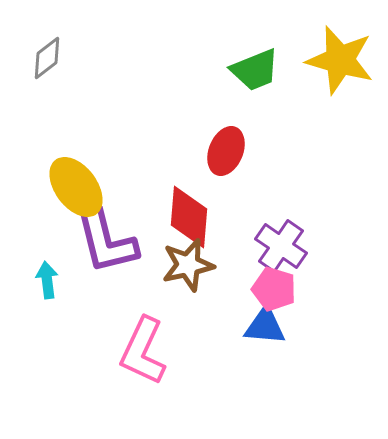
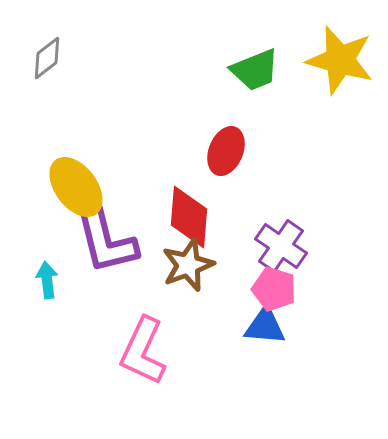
brown star: rotated 8 degrees counterclockwise
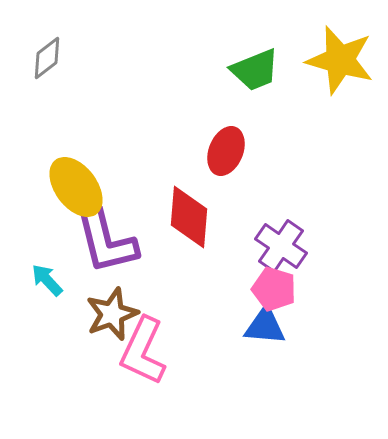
brown star: moved 76 px left, 49 px down
cyan arrow: rotated 36 degrees counterclockwise
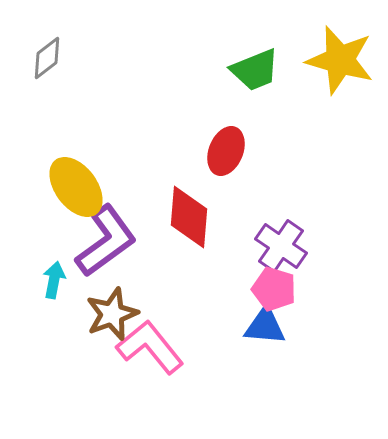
purple L-shape: rotated 112 degrees counterclockwise
cyan arrow: moved 7 px right; rotated 54 degrees clockwise
pink L-shape: moved 7 px right, 4 px up; rotated 116 degrees clockwise
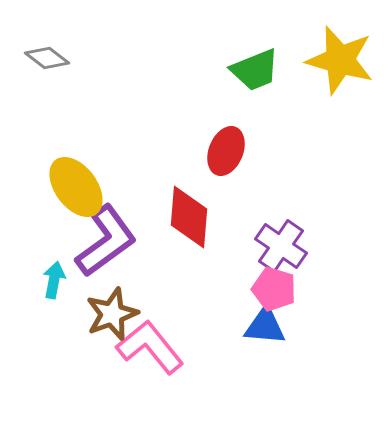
gray diamond: rotated 75 degrees clockwise
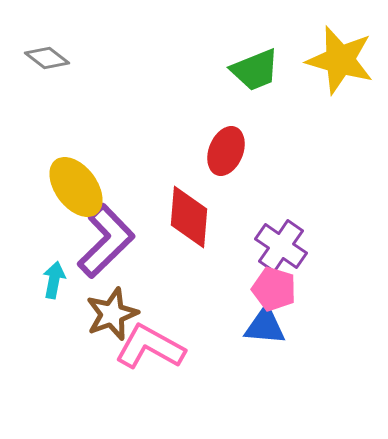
purple L-shape: rotated 8 degrees counterclockwise
pink L-shape: rotated 22 degrees counterclockwise
